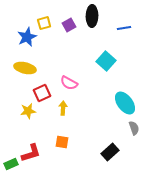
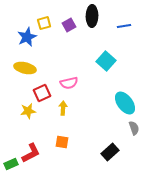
blue line: moved 2 px up
pink semicircle: rotated 42 degrees counterclockwise
red L-shape: rotated 10 degrees counterclockwise
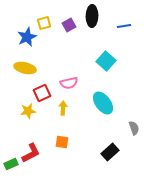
cyan ellipse: moved 22 px left
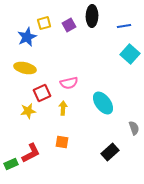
cyan square: moved 24 px right, 7 px up
